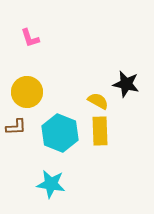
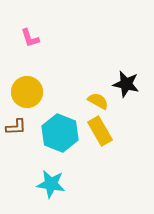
yellow rectangle: rotated 28 degrees counterclockwise
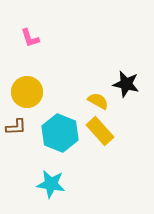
yellow rectangle: rotated 12 degrees counterclockwise
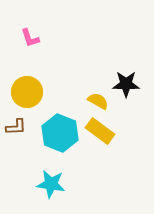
black star: rotated 12 degrees counterclockwise
yellow rectangle: rotated 12 degrees counterclockwise
